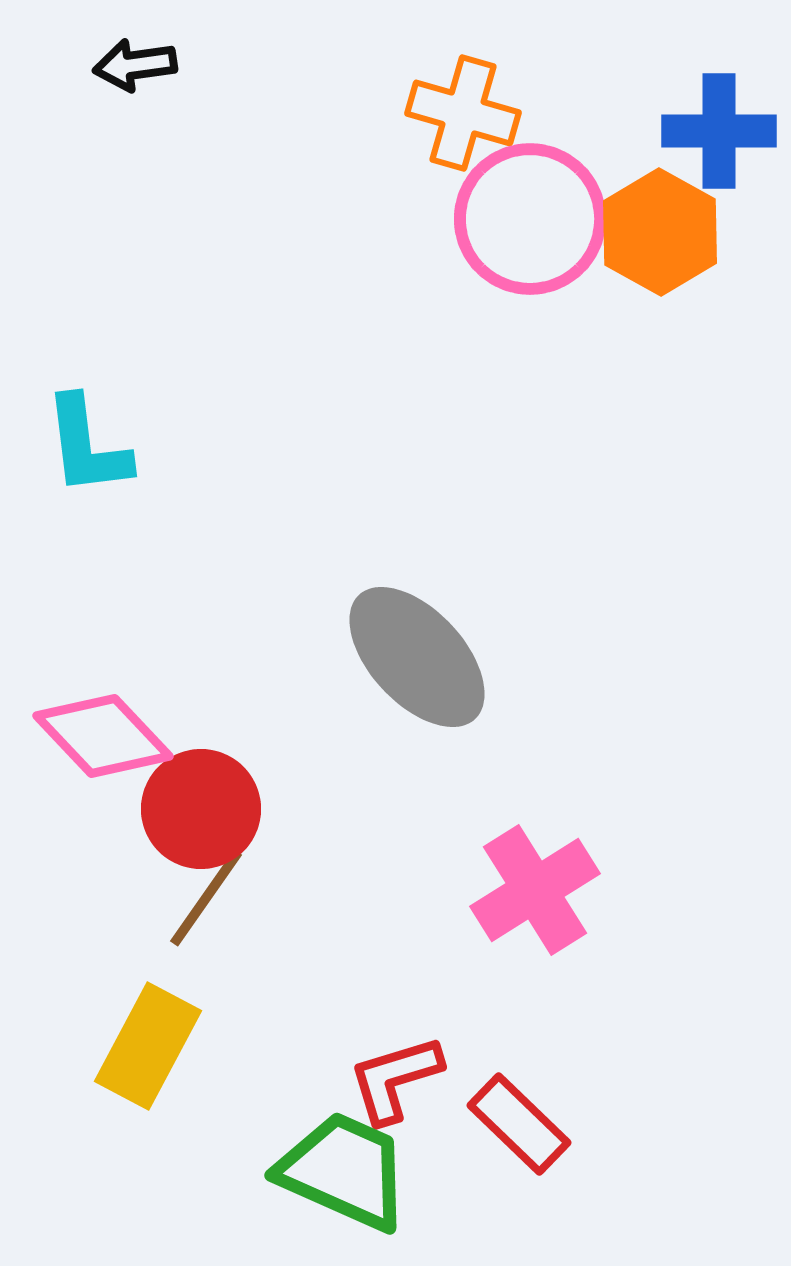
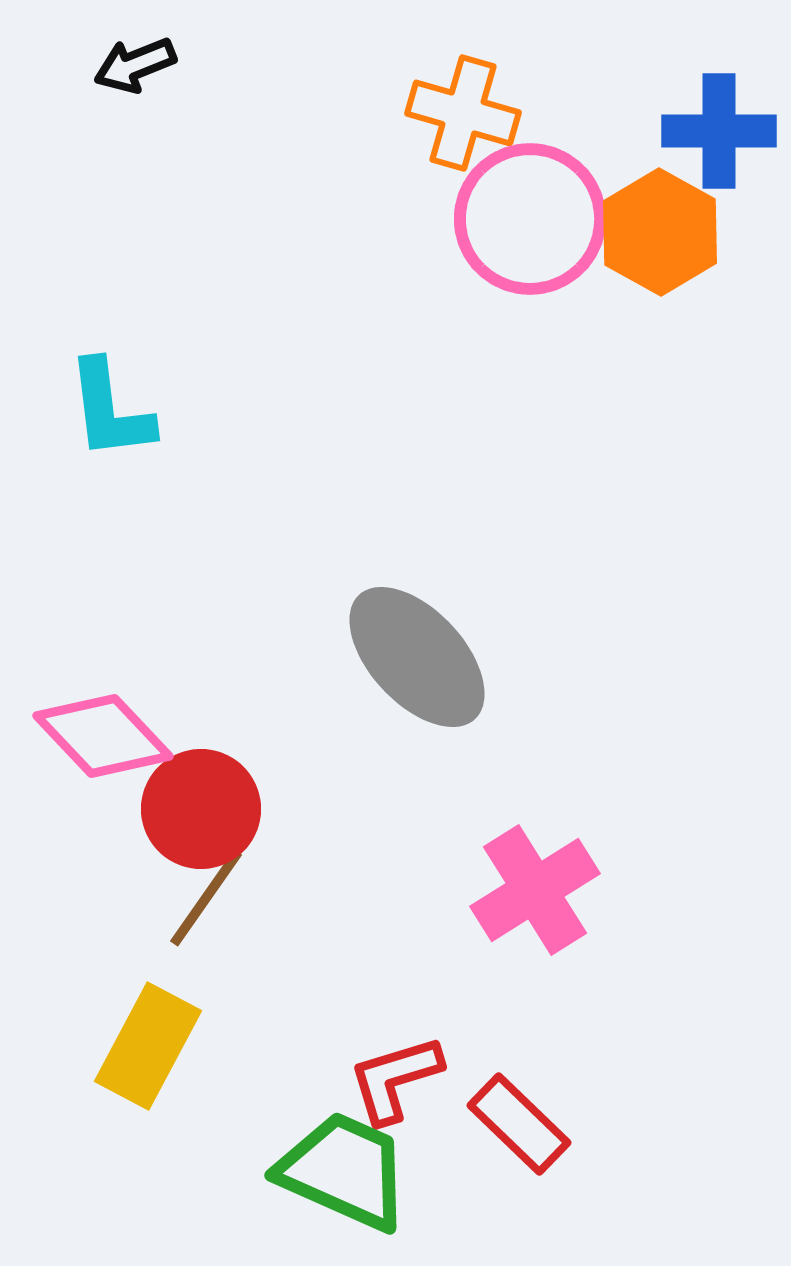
black arrow: rotated 14 degrees counterclockwise
cyan L-shape: moved 23 px right, 36 px up
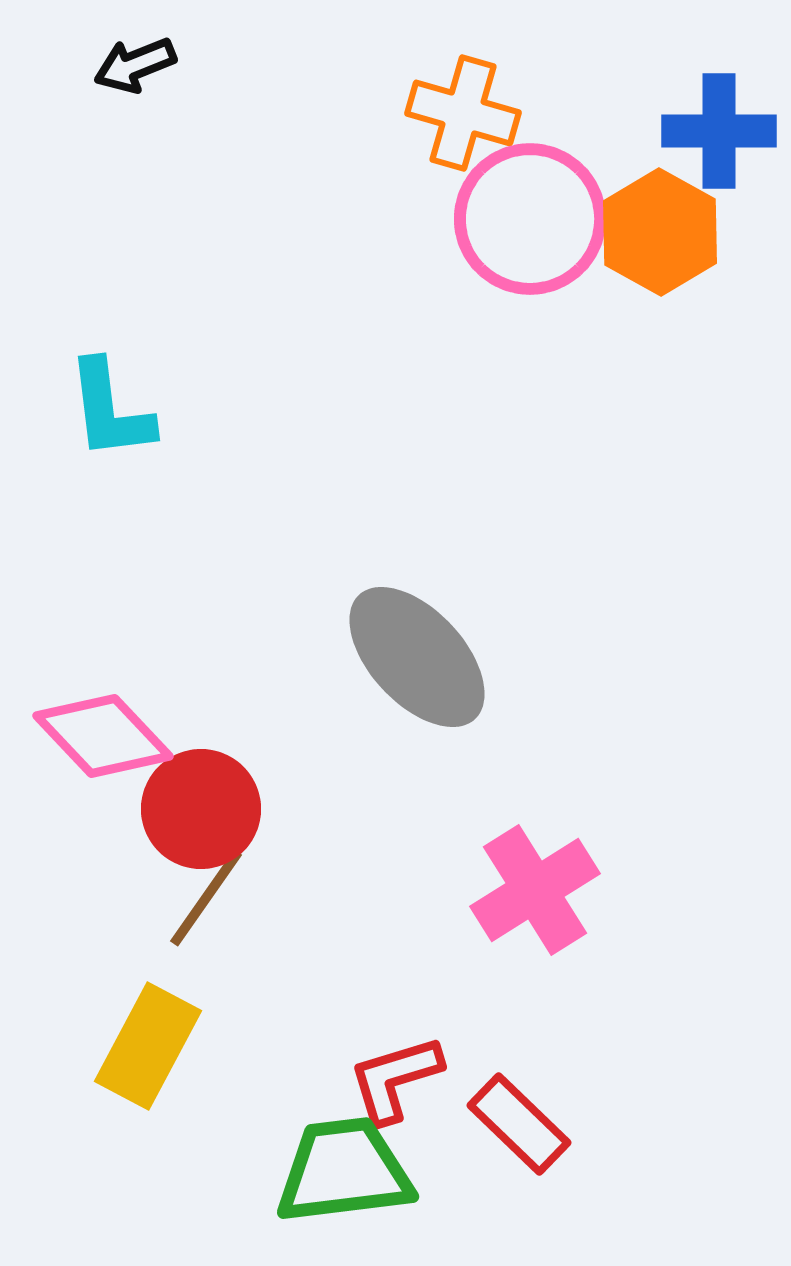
green trapezoid: rotated 31 degrees counterclockwise
